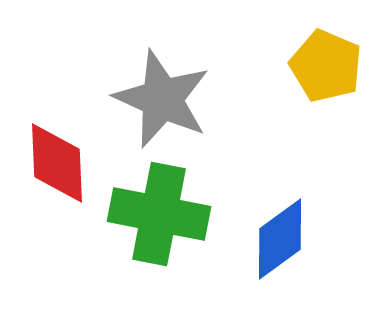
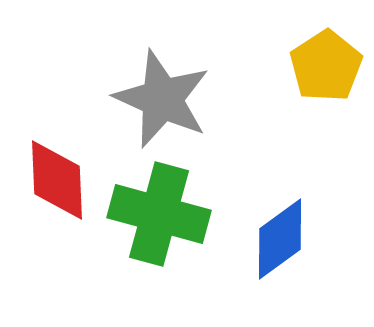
yellow pentagon: rotated 16 degrees clockwise
red diamond: moved 17 px down
green cross: rotated 4 degrees clockwise
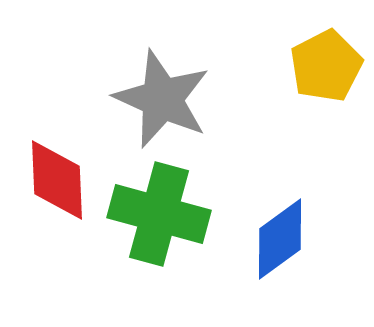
yellow pentagon: rotated 6 degrees clockwise
